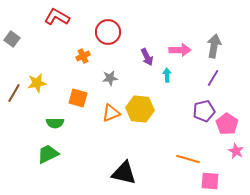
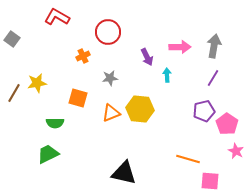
pink arrow: moved 3 px up
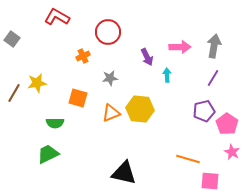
pink star: moved 4 px left, 1 px down
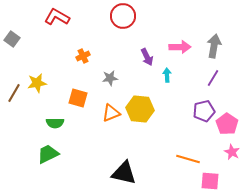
red circle: moved 15 px right, 16 px up
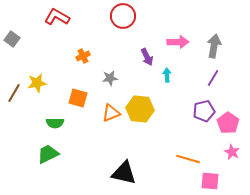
pink arrow: moved 2 px left, 5 px up
pink pentagon: moved 1 px right, 1 px up
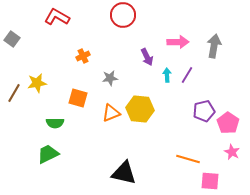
red circle: moved 1 px up
purple line: moved 26 px left, 3 px up
